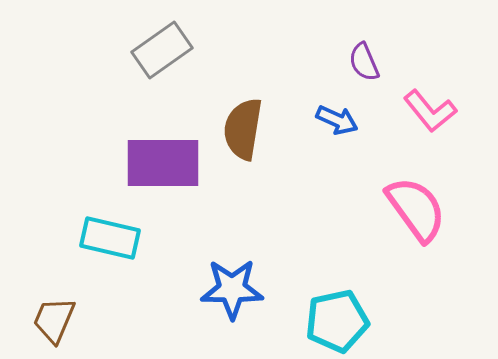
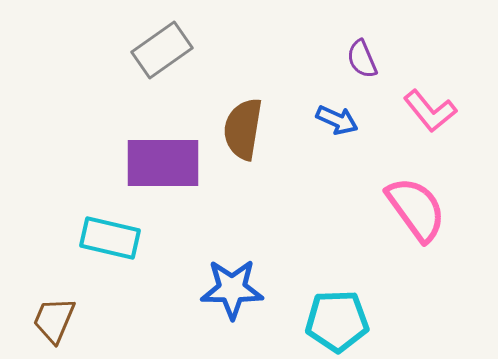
purple semicircle: moved 2 px left, 3 px up
cyan pentagon: rotated 10 degrees clockwise
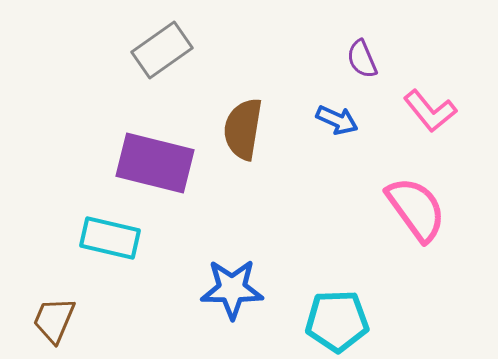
purple rectangle: moved 8 px left; rotated 14 degrees clockwise
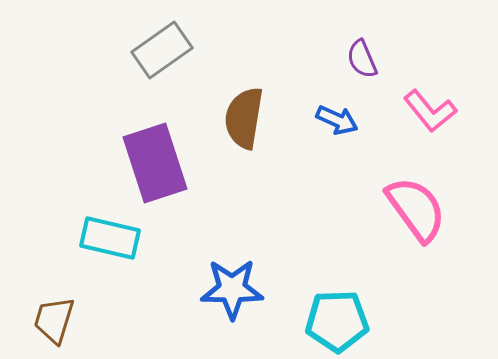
brown semicircle: moved 1 px right, 11 px up
purple rectangle: rotated 58 degrees clockwise
brown trapezoid: rotated 6 degrees counterclockwise
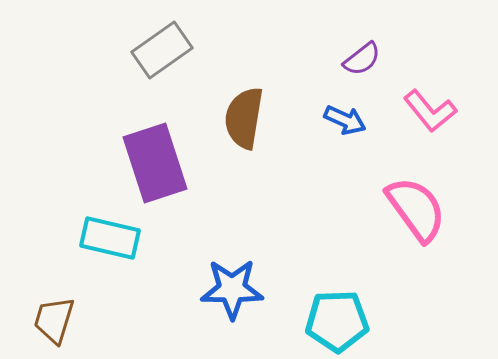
purple semicircle: rotated 105 degrees counterclockwise
blue arrow: moved 8 px right
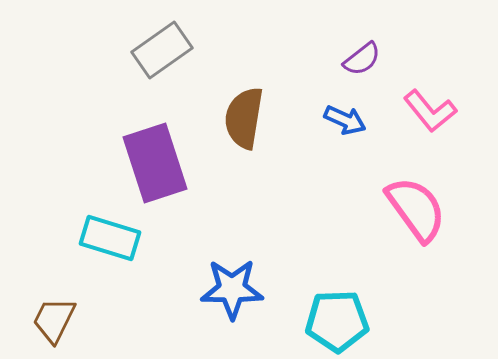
cyan rectangle: rotated 4 degrees clockwise
brown trapezoid: rotated 9 degrees clockwise
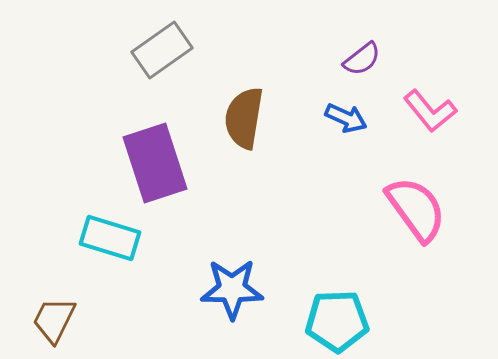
blue arrow: moved 1 px right, 2 px up
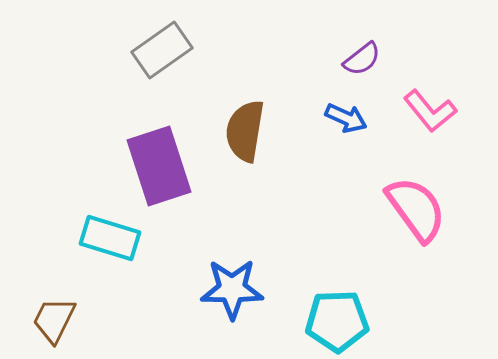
brown semicircle: moved 1 px right, 13 px down
purple rectangle: moved 4 px right, 3 px down
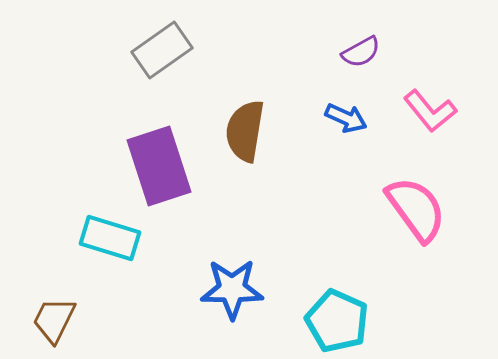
purple semicircle: moved 1 px left, 7 px up; rotated 9 degrees clockwise
cyan pentagon: rotated 26 degrees clockwise
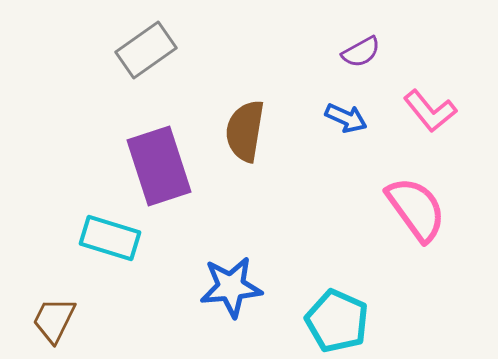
gray rectangle: moved 16 px left
blue star: moved 1 px left, 2 px up; rotated 6 degrees counterclockwise
